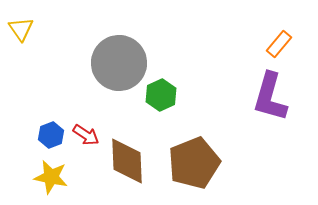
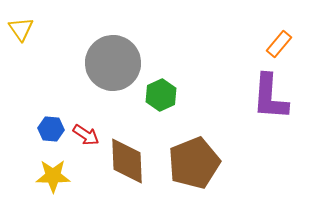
gray circle: moved 6 px left
purple L-shape: rotated 12 degrees counterclockwise
blue hexagon: moved 6 px up; rotated 25 degrees clockwise
yellow star: moved 2 px right, 1 px up; rotated 12 degrees counterclockwise
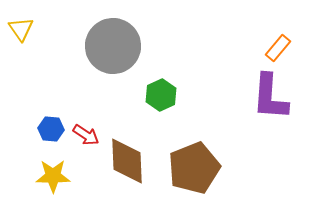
orange rectangle: moved 1 px left, 4 px down
gray circle: moved 17 px up
brown pentagon: moved 5 px down
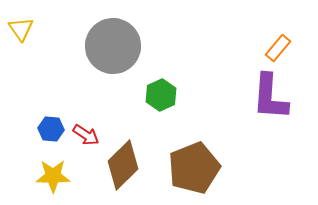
brown diamond: moved 4 px left, 4 px down; rotated 48 degrees clockwise
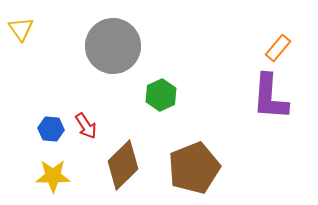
red arrow: moved 9 px up; rotated 24 degrees clockwise
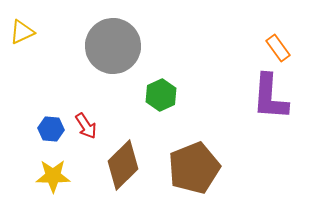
yellow triangle: moved 1 px right, 3 px down; rotated 40 degrees clockwise
orange rectangle: rotated 76 degrees counterclockwise
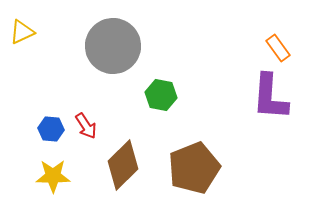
green hexagon: rotated 24 degrees counterclockwise
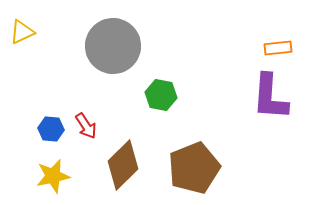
orange rectangle: rotated 60 degrees counterclockwise
yellow star: rotated 12 degrees counterclockwise
